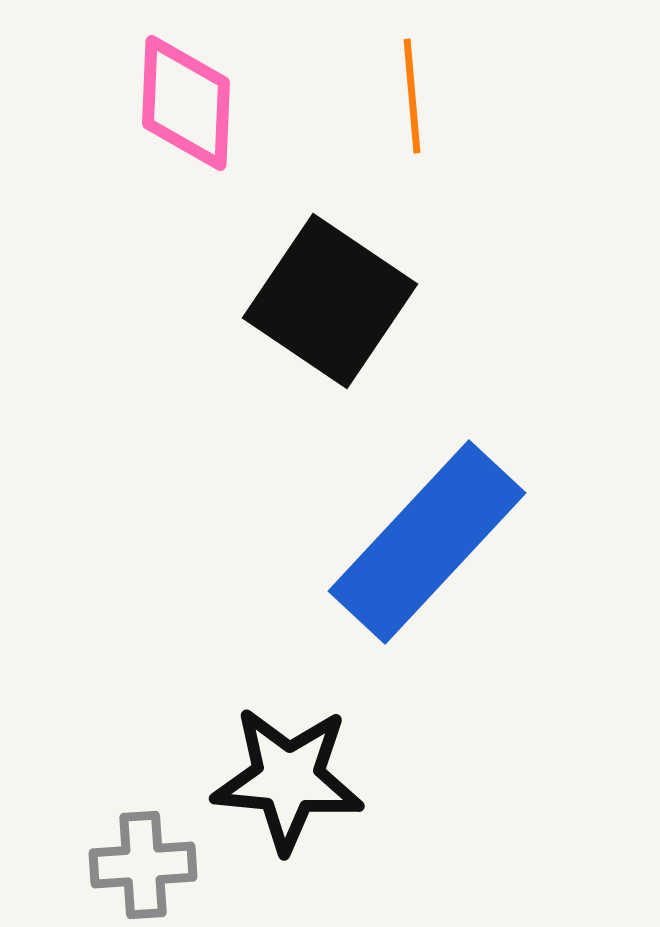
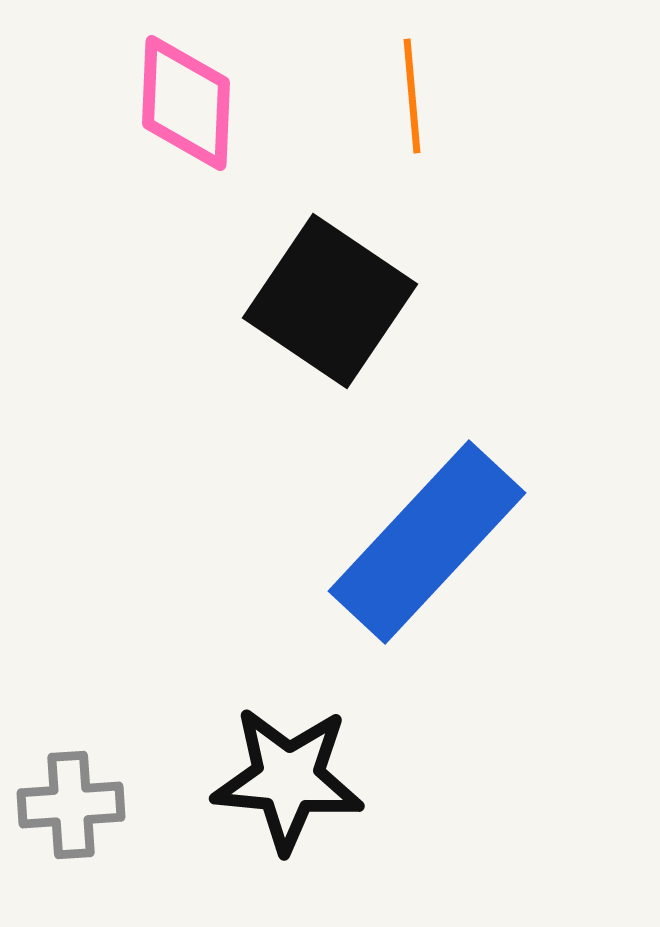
gray cross: moved 72 px left, 60 px up
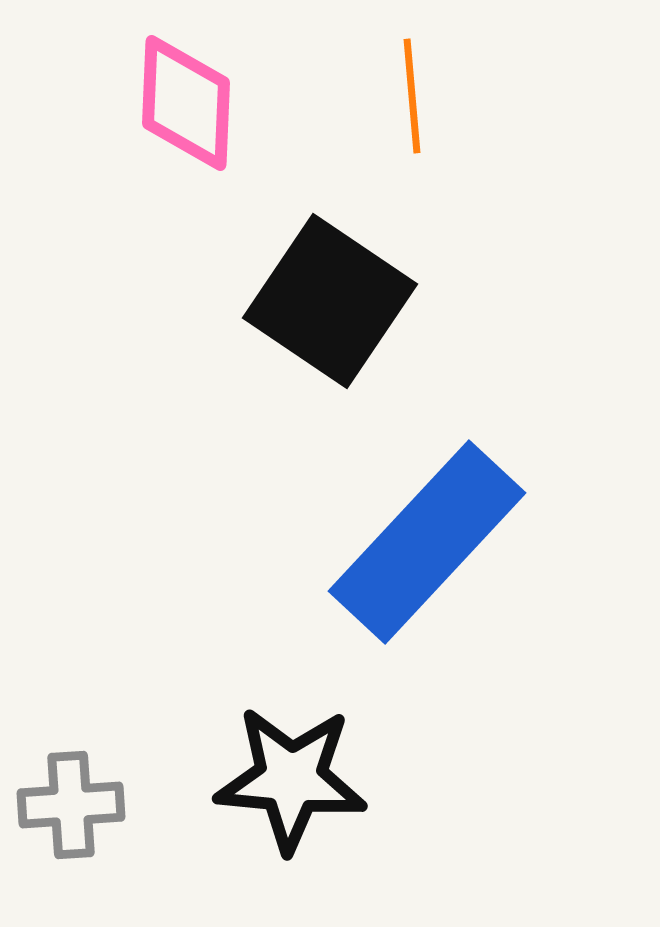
black star: moved 3 px right
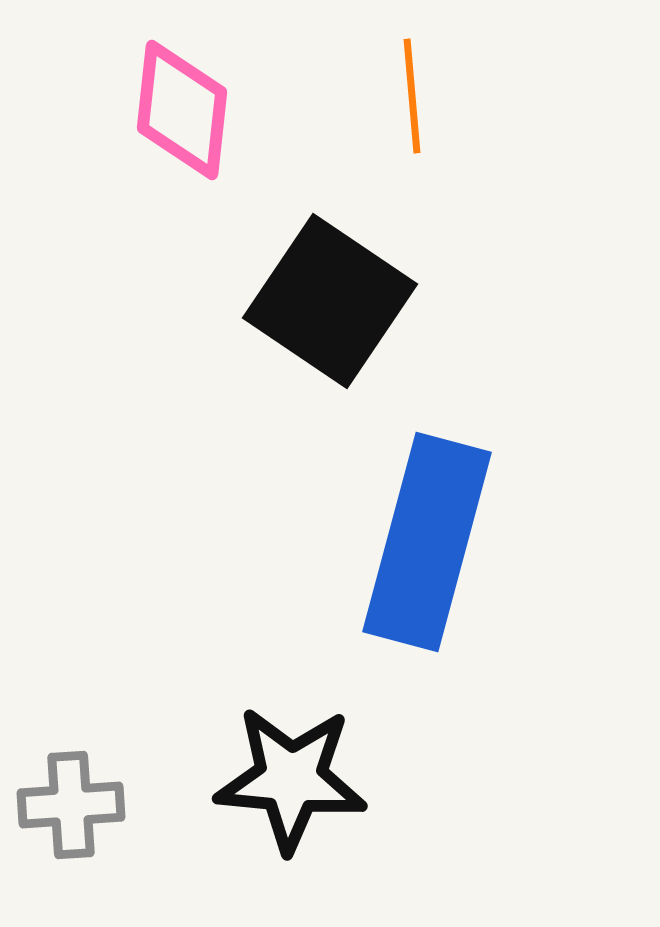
pink diamond: moved 4 px left, 7 px down; rotated 4 degrees clockwise
blue rectangle: rotated 28 degrees counterclockwise
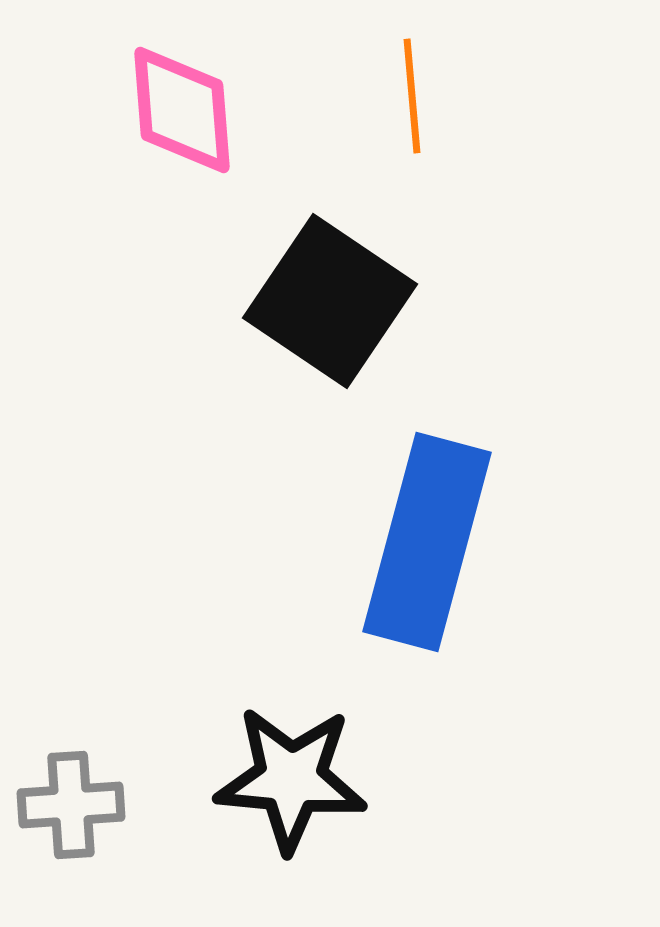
pink diamond: rotated 11 degrees counterclockwise
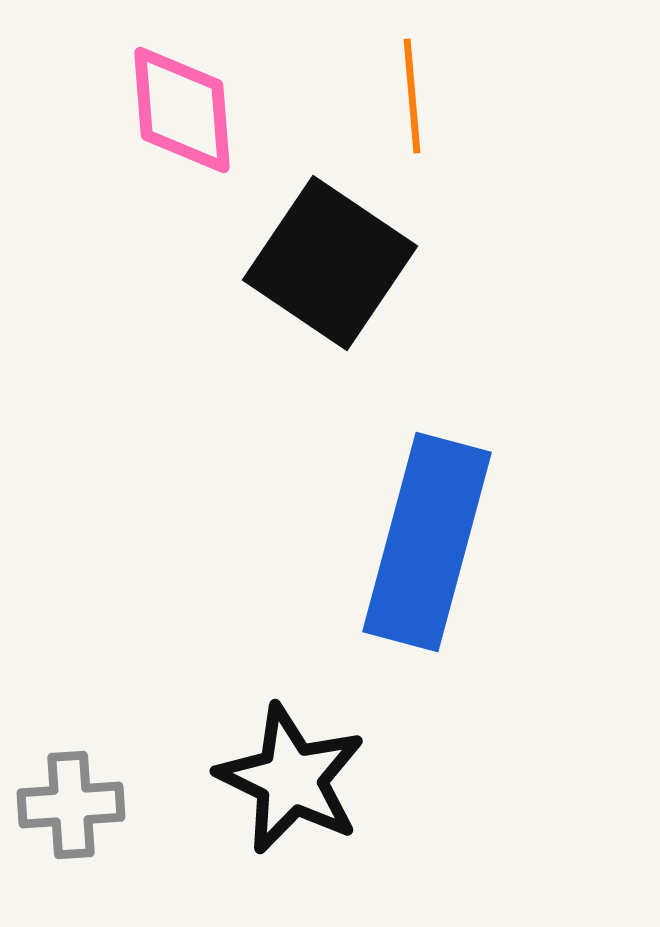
black square: moved 38 px up
black star: rotated 21 degrees clockwise
